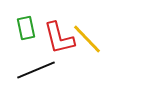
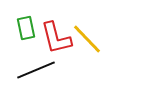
red L-shape: moved 3 px left
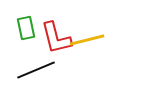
yellow line: moved 1 px down; rotated 60 degrees counterclockwise
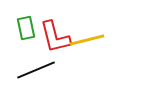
red L-shape: moved 1 px left, 1 px up
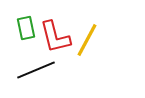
yellow line: rotated 48 degrees counterclockwise
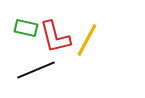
green rectangle: rotated 65 degrees counterclockwise
